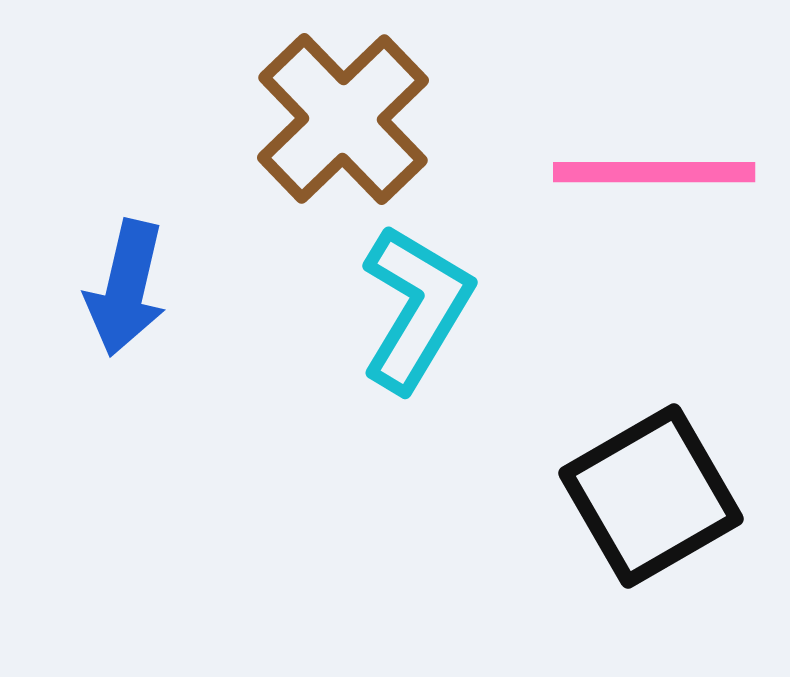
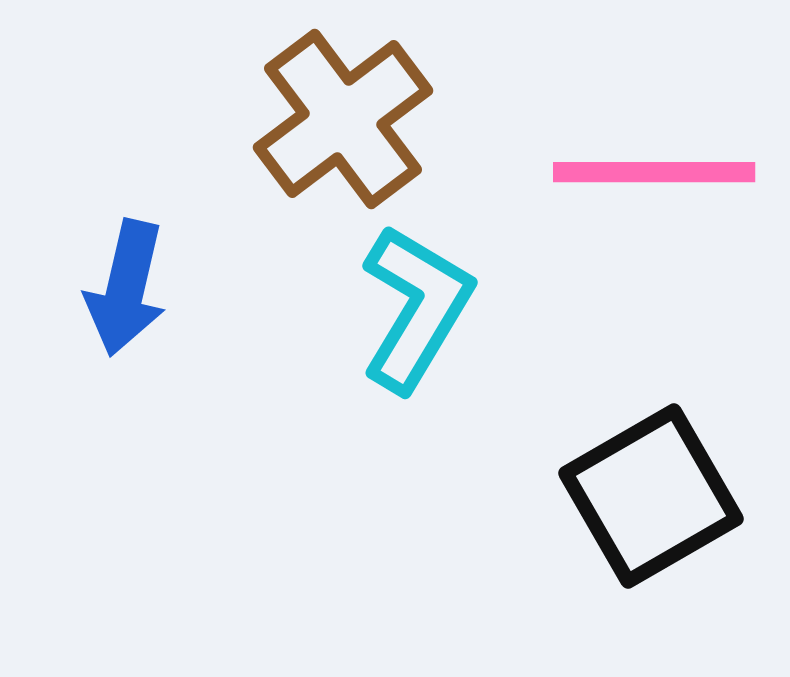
brown cross: rotated 7 degrees clockwise
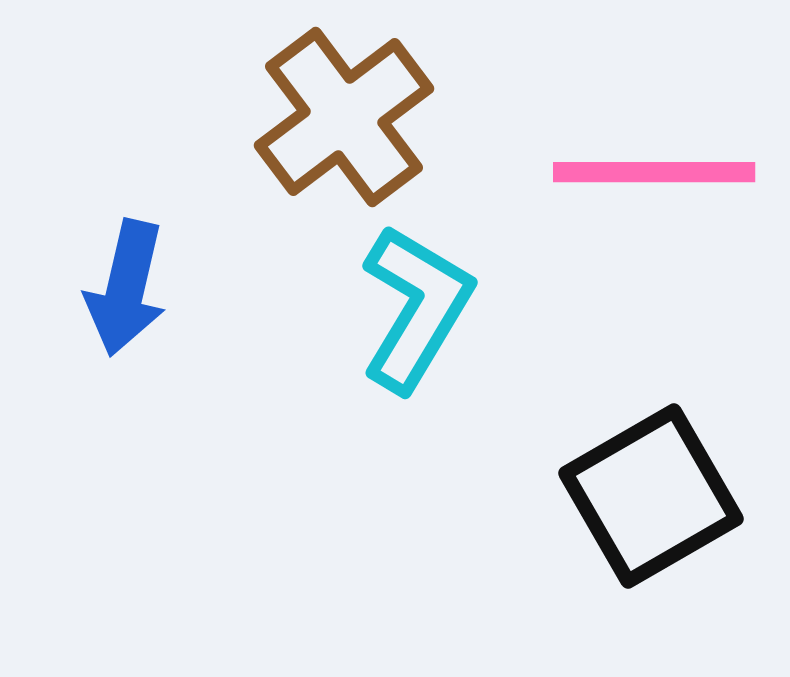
brown cross: moved 1 px right, 2 px up
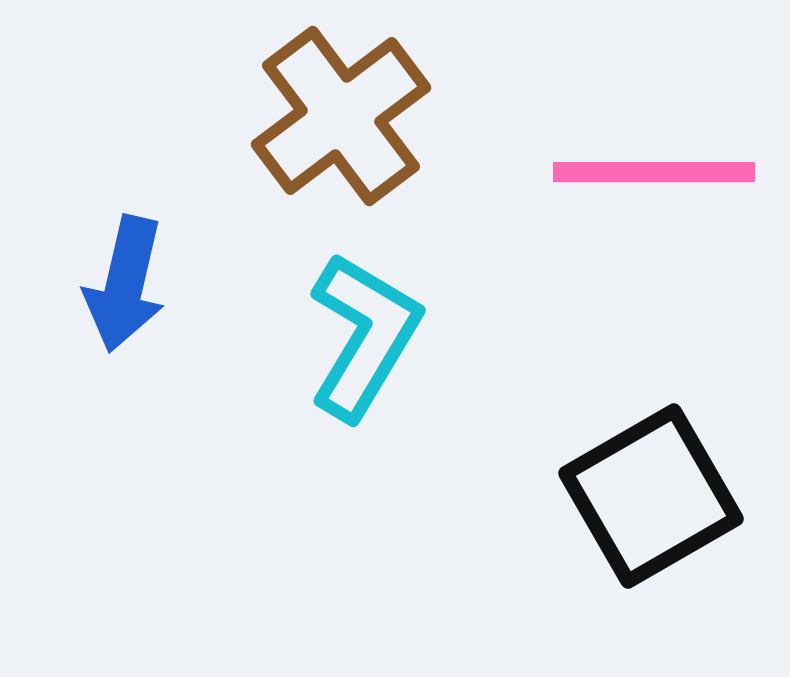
brown cross: moved 3 px left, 1 px up
blue arrow: moved 1 px left, 4 px up
cyan L-shape: moved 52 px left, 28 px down
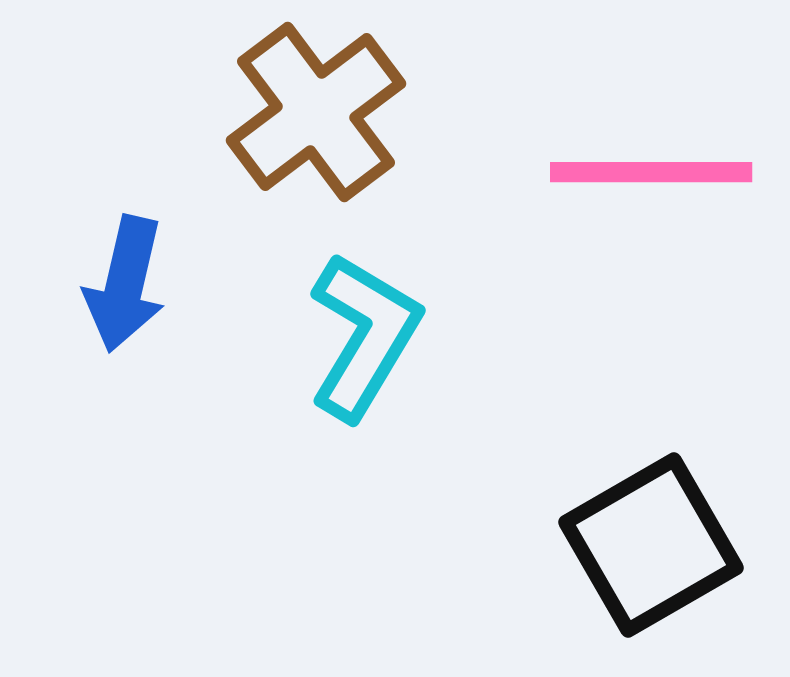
brown cross: moved 25 px left, 4 px up
pink line: moved 3 px left
black square: moved 49 px down
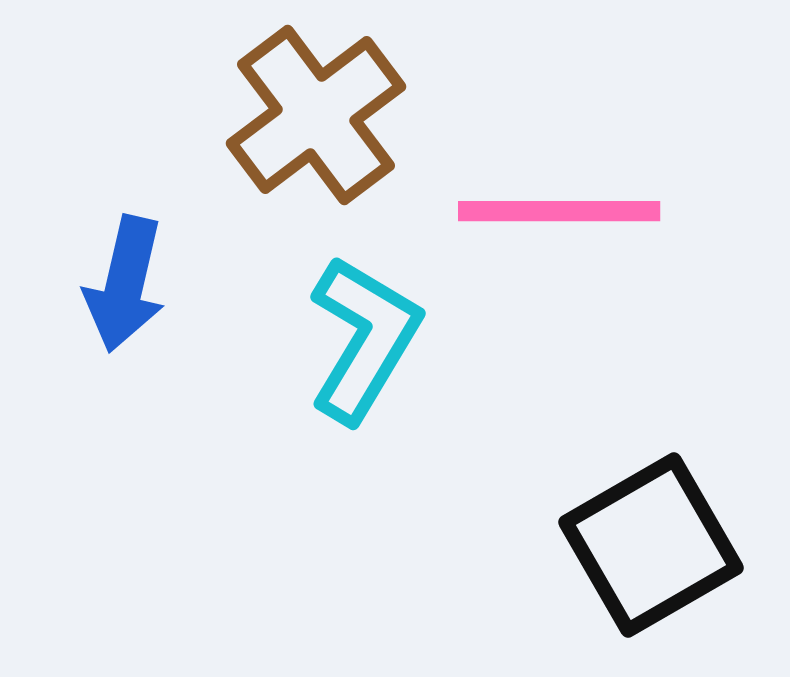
brown cross: moved 3 px down
pink line: moved 92 px left, 39 px down
cyan L-shape: moved 3 px down
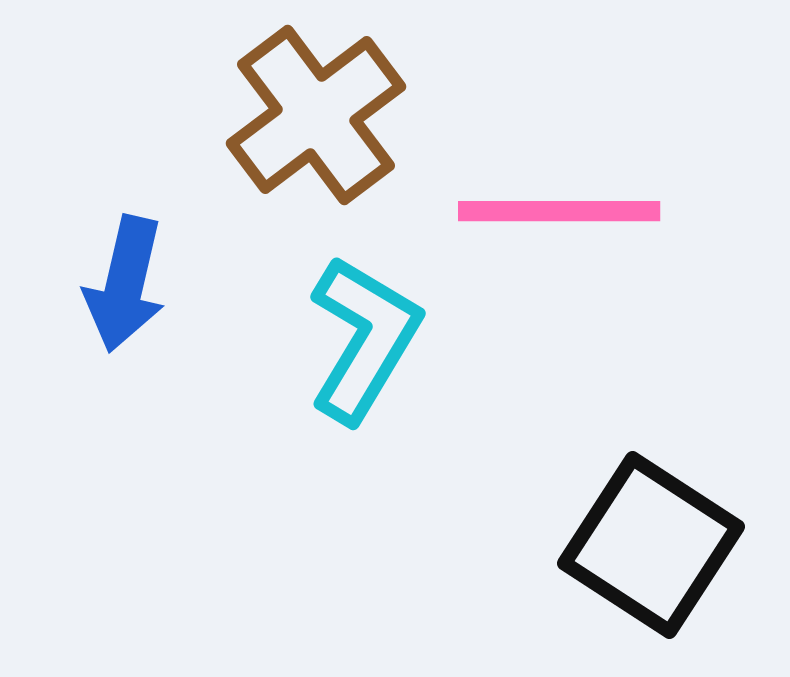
black square: rotated 27 degrees counterclockwise
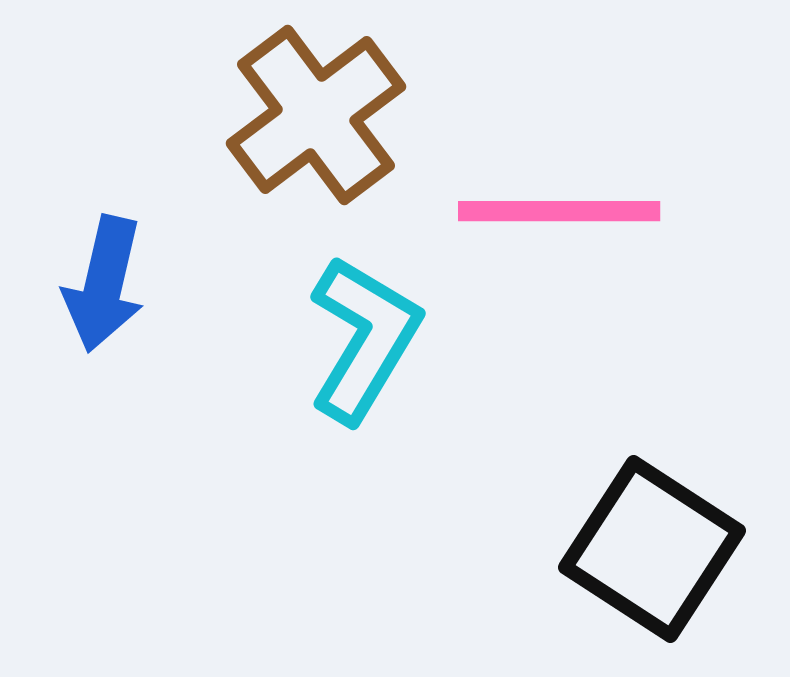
blue arrow: moved 21 px left
black square: moved 1 px right, 4 px down
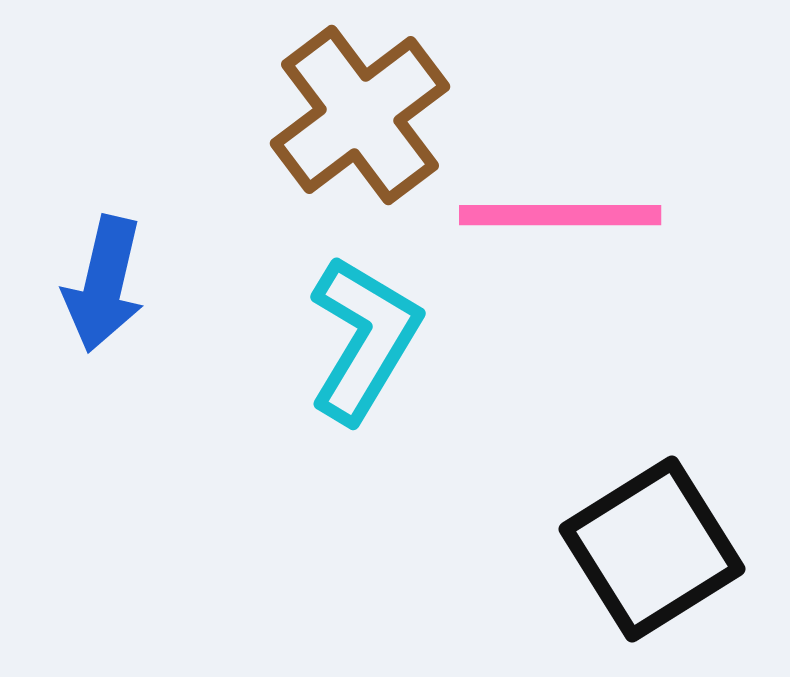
brown cross: moved 44 px right
pink line: moved 1 px right, 4 px down
black square: rotated 25 degrees clockwise
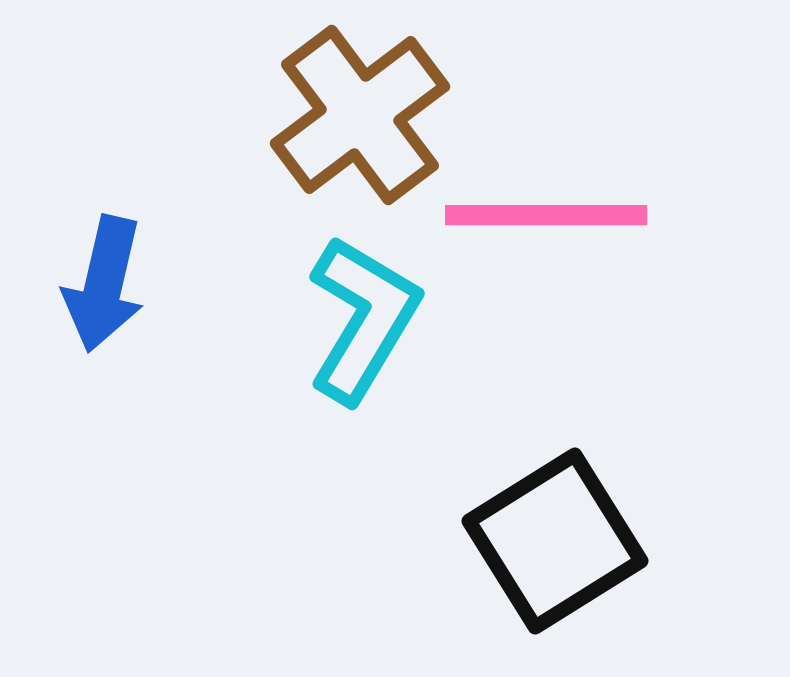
pink line: moved 14 px left
cyan L-shape: moved 1 px left, 20 px up
black square: moved 97 px left, 8 px up
